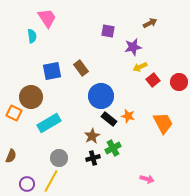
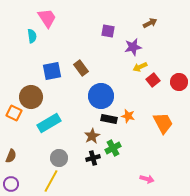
black rectangle: rotated 28 degrees counterclockwise
purple circle: moved 16 px left
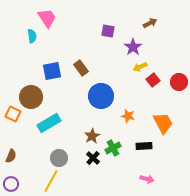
purple star: rotated 24 degrees counterclockwise
orange square: moved 1 px left, 1 px down
black rectangle: moved 35 px right, 27 px down; rotated 14 degrees counterclockwise
black cross: rotated 32 degrees counterclockwise
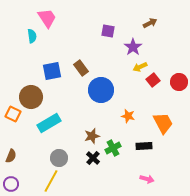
blue circle: moved 6 px up
brown star: rotated 14 degrees clockwise
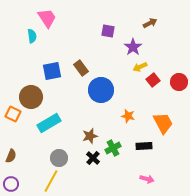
brown star: moved 2 px left
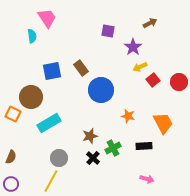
brown semicircle: moved 1 px down
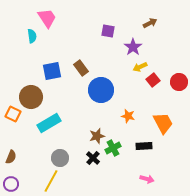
brown star: moved 7 px right
gray circle: moved 1 px right
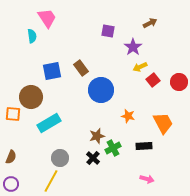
orange square: rotated 21 degrees counterclockwise
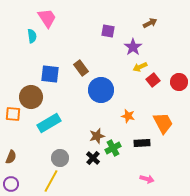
blue square: moved 2 px left, 3 px down; rotated 18 degrees clockwise
black rectangle: moved 2 px left, 3 px up
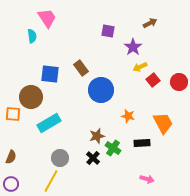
green cross: rotated 28 degrees counterclockwise
